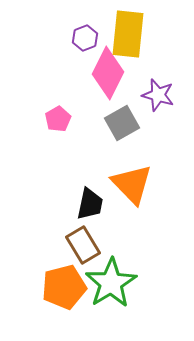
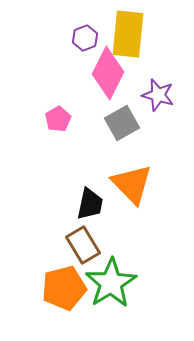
orange pentagon: moved 1 px down
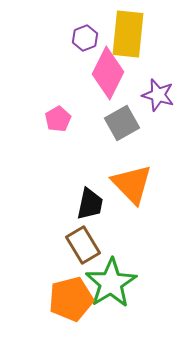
orange pentagon: moved 7 px right, 11 px down
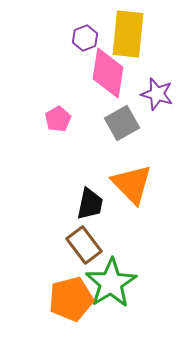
pink diamond: rotated 18 degrees counterclockwise
purple star: moved 1 px left, 1 px up
brown rectangle: moved 1 px right; rotated 6 degrees counterclockwise
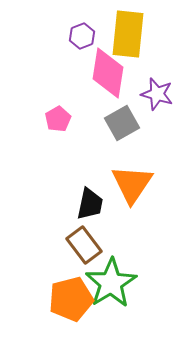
purple hexagon: moved 3 px left, 2 px up
orange triangle: rotated 18 degrees clockwise
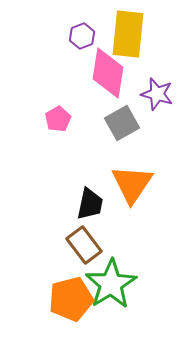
green star: moved 1 px down
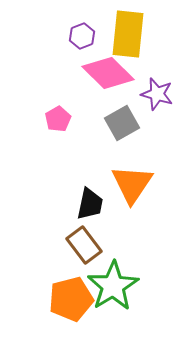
pink diamond: rotated 54 degrees counterclockwise
green star: moved 2 px right, 2 px down
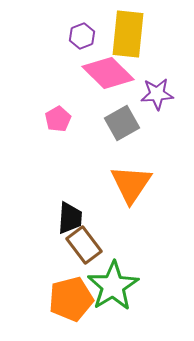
purple star: rotated 20 degrees counterclockwise
orange triangle: moved 1 px left
black trapezoid: moved 20 px left, 14 px down; rotated 8 degrees counterclockwise
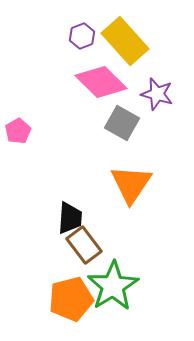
yellow rectangle: moved 3 px left, 7 px down; rotated 48 degrees counterclockwise
pink diamond: moved 7 px left, 9 px down
purple star: rotated 20 degrees clockwise
pink pentagon: moved 40 px left, 12 px down
gray square: rotated 32 degrees counterclockwise
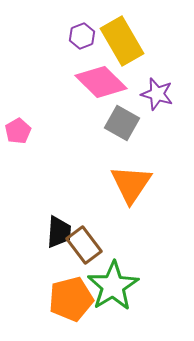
yellow rectangle: moved 3 px left; rotated 12 degrees clockwise
black trapezoid: moved 11 px left, 14 px down
